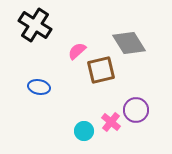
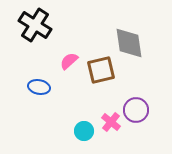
gray diamond: rotated 24 degrees clockwise
pink semicircle: moved 8 px left, 10 px down
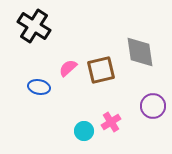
black cross: moved 1 px left, 1 px down
gray diamond: moved 11 px right, 9 px down
pink semicircle: moved 1 px left, 7 px down
purple circle: moved 17 px right, 4 px up
pink cross: rotated 18 degrees clockwise
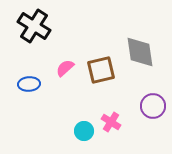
pink semicircle: moved 3 px left
blue ellipse: moved 10 px left, 3 px up; rotated 15 degrees counterclockwise
pink cross: rotated 24 degrees counterclockwise
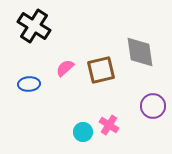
pink cross: moved 2 px left, 3 px down
cyan circle: moved 1 px left, 1 px down
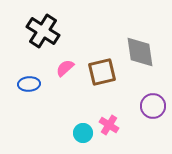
black cross: moved 9 px right, 5 px down
brown square: moved 1 px right, 2 px down
cyan circle: moved 1 px down
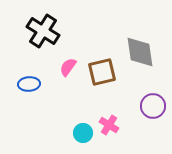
pink semicircle: moved 3 px right, 1 px up; rotated 12 degrees counterclockwise
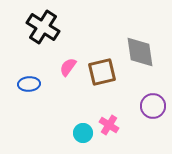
black cross: moved 4 px up
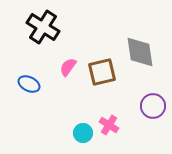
blue ellipse: rotated 30 degrees clockwise
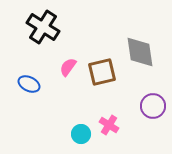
cyan circle: moved 2 px left, 1 px down
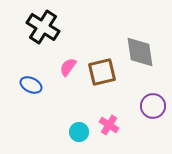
blue ellipse: moved 2 px right, 1 px down
cyan circle: moved 2 px left, 2 px up
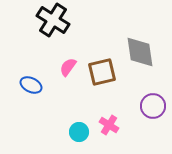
black cross: moved 10 px right, 7 px up
